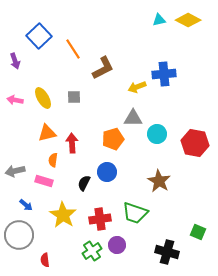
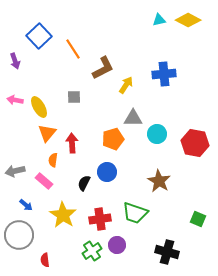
yellow arrow: moved 11 px left, 2 px up; rotated 144 degrees clockwise
yellow ellipse: moved 4 px left, 9 px down
orange triangle: rotated 36 degrees counterclockwise
pink rectangle: rotated 24 degrees clockwise
green square: moved 13 px up
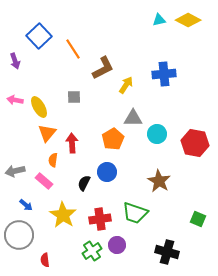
orange pentagon: rotated 15 degrees counterclockwise
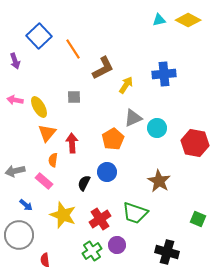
gray triangle: rotated 24 degrees counterclockwise
cyan circle: moved 6 px up
yellow star: rotated 12 degrees counterclockwise
red cross: rotated 25 degrees counterclockwise
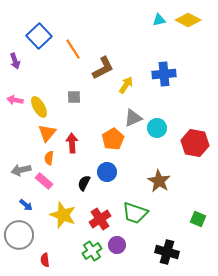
orange semicircle: moved 4 px left, 2 px up
gray arrow: moved 6 px right, 1 px up
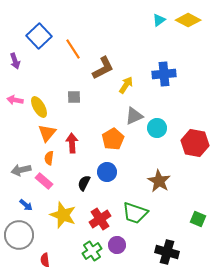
cyan triangle: rotated 24 degrees counterclockwise
gray triangle: moved 1 px right, 2 px up
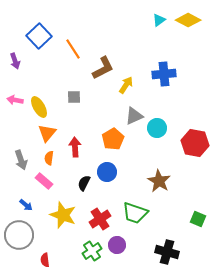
red arrow: moved 3 px right, 4 px down
gray arrow: moved 10 px up; rotated 96 degrees counterclockwise
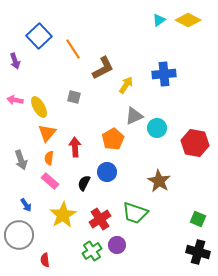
gray square: rotated 16 degrees clockwise
pink rectangle: moved 6 px right
blue arrow: rotated 16 degrees clockwise
yellow star: rotated 20 degrees clockwise
black cross: moved 31 px right
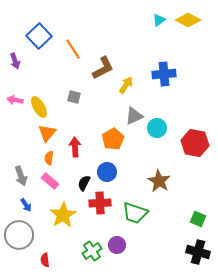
gray arrow: moved 16 px down
red cross: moved 16 px up; rotated 30 degrees clockwise
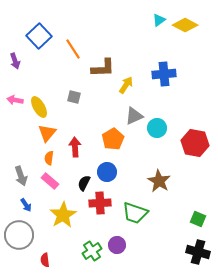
yellow diamond: moved 3 px left, 5 px down
brown L-shape: rotated 25 degrees clockwise
